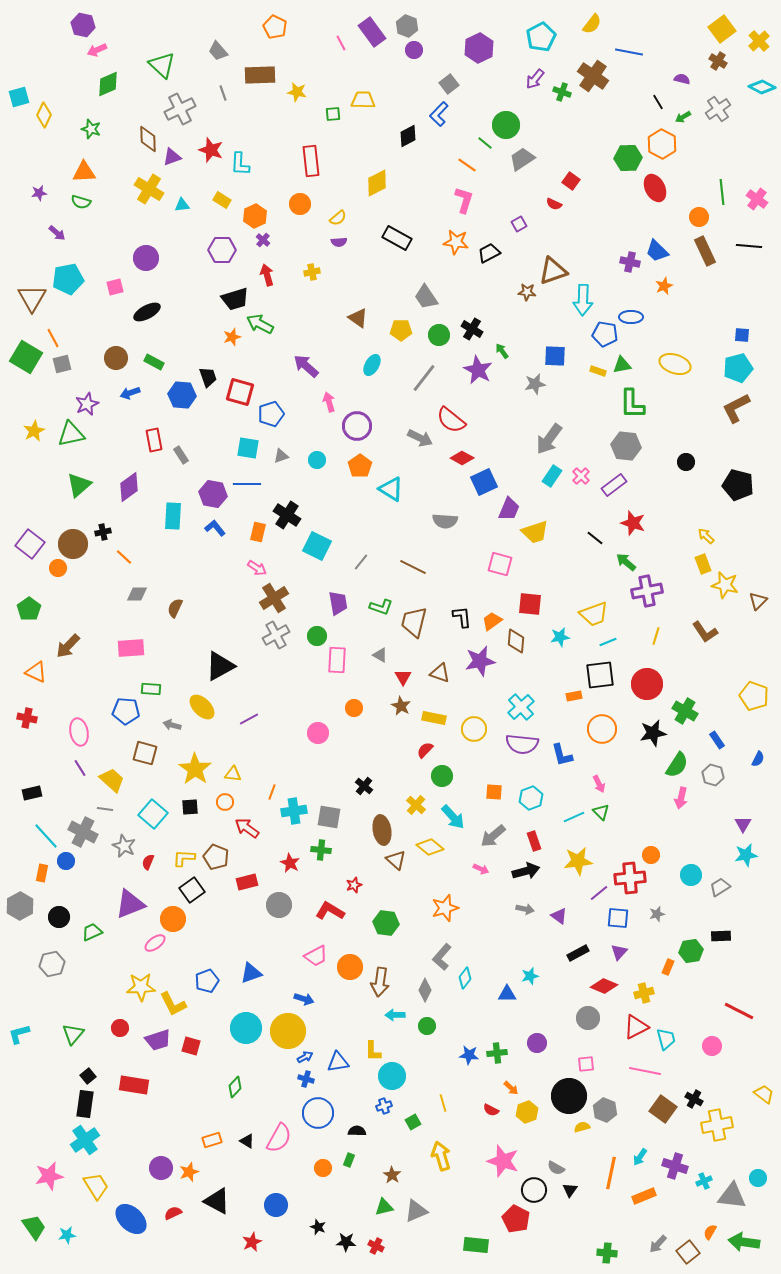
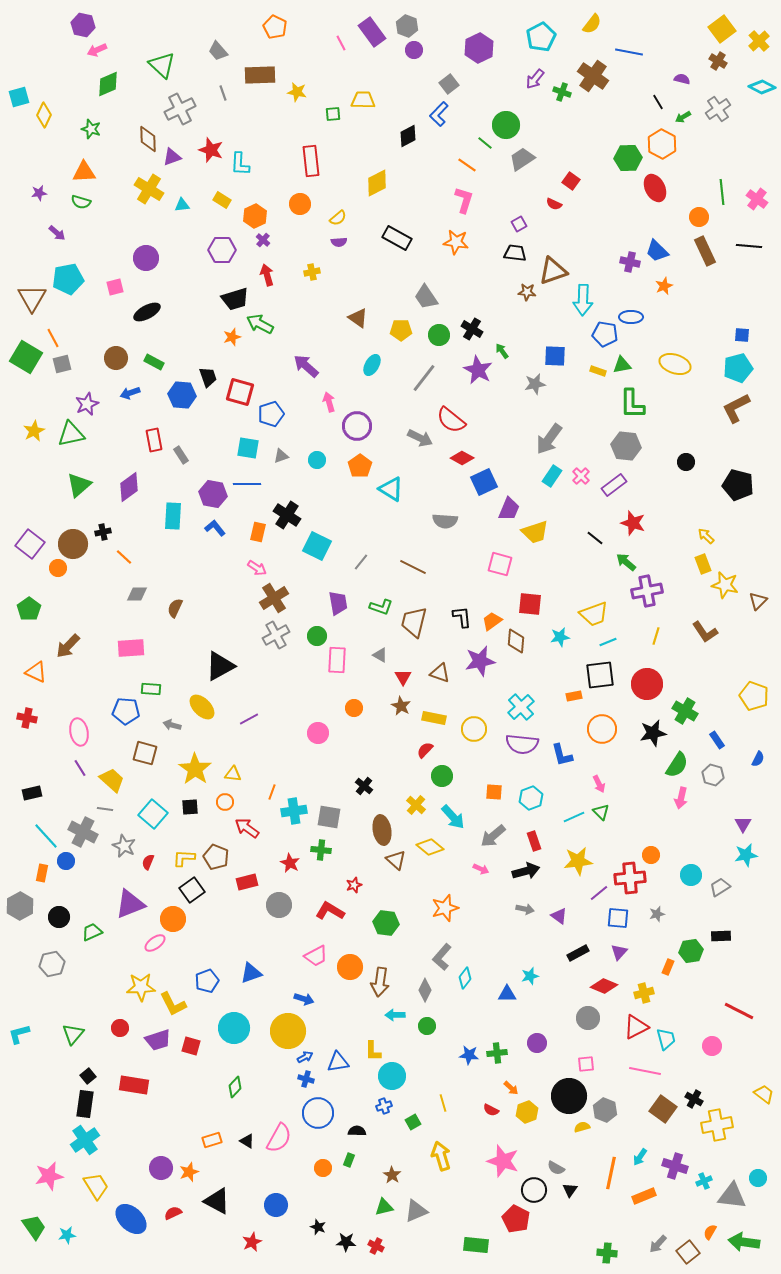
black trapezoid at (489, 253): moved 26 px right; rotated 35 degrees clockwise
cyan circle at (246, 1028): moved 12 px left
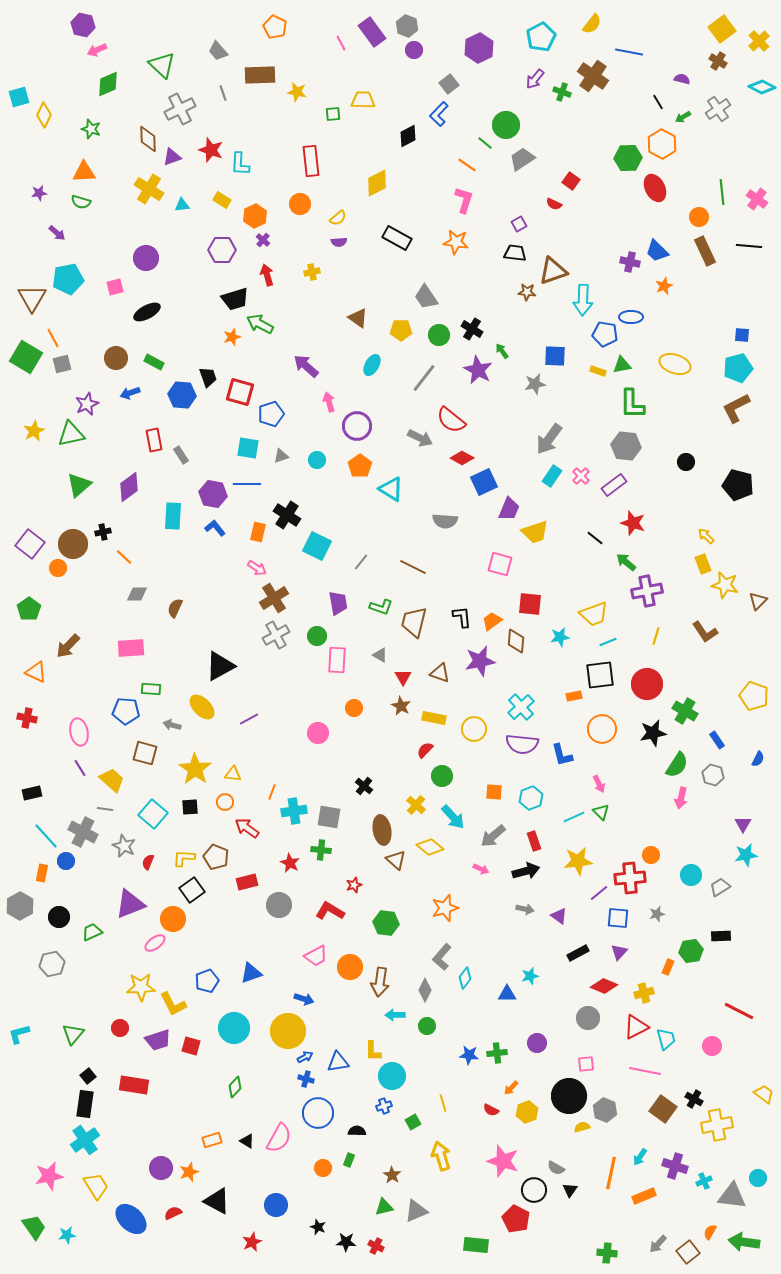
orange arrow at (511, 1088): rotated 91 degrees clockwise
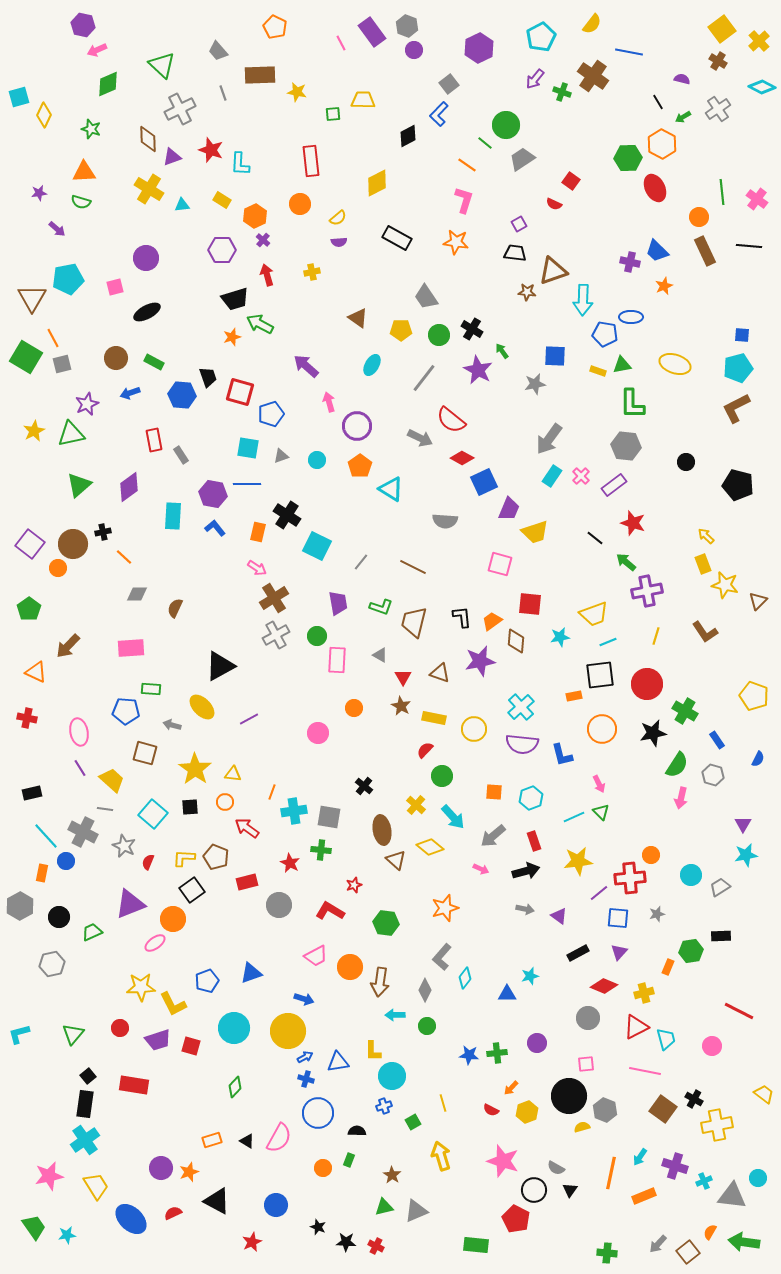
purple arrow at (57, 233): moved 4 px up
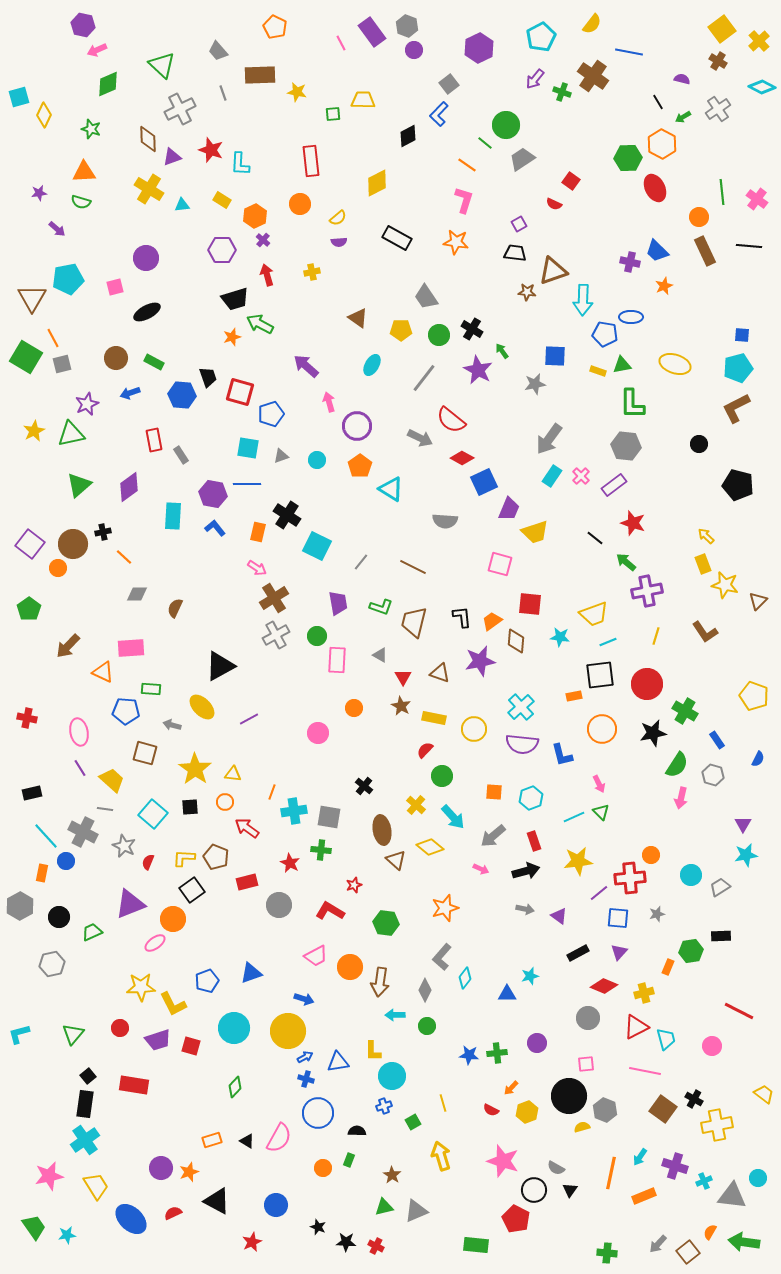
black circle at (686, 462): moved 13 px right, 18 px up
cyan star at (560, 637): rotated 18 degrees clockwise
orange triangle at (36, 672): moved 67 px right
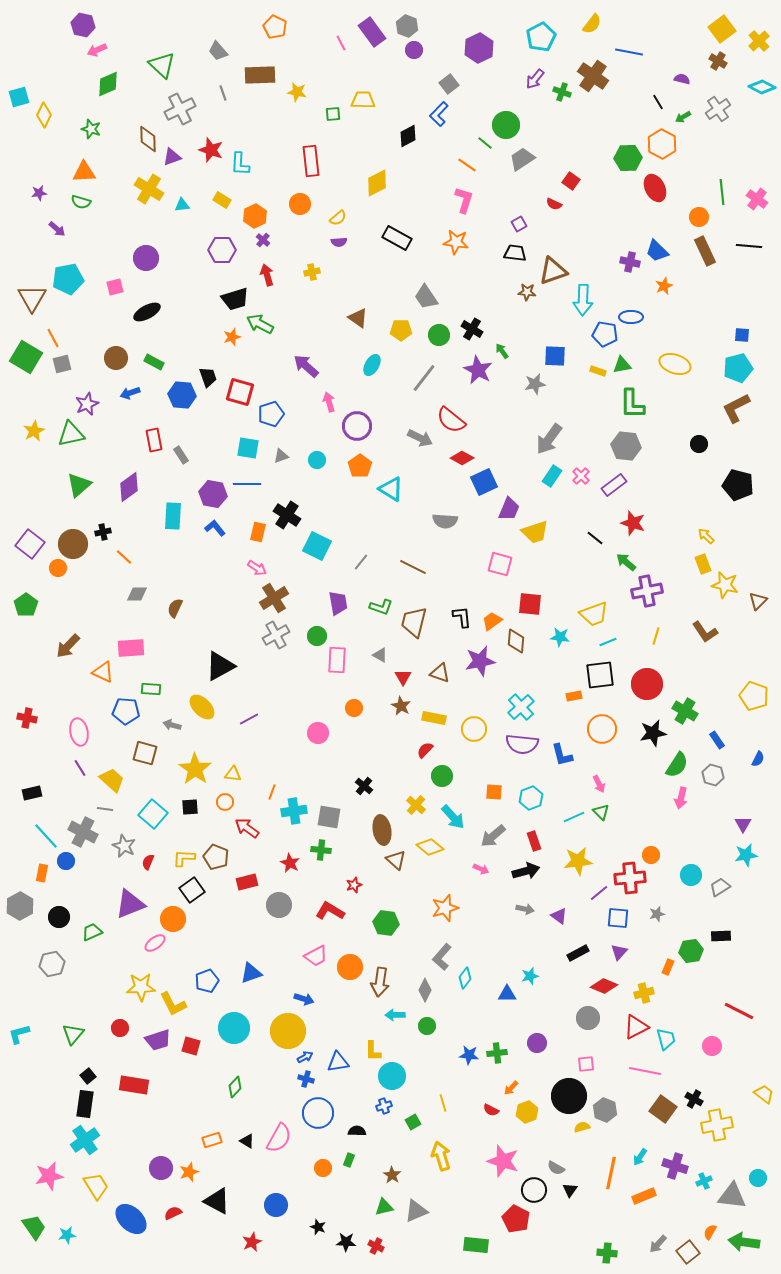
green pentagon at (29, 609): moved 3 px left, 4 px up
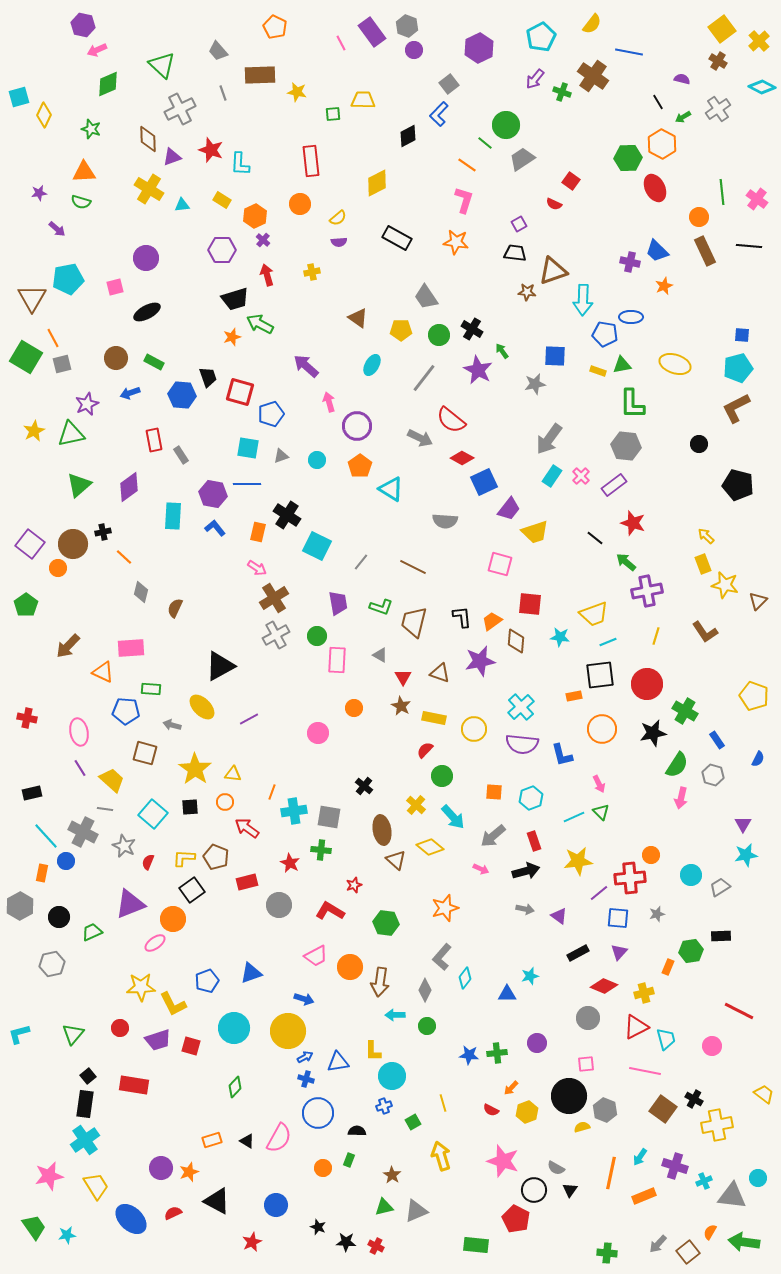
purple trapezoid at (509, 509): rotated 15 degrees clockwise
gray diamond at (137, 594): moved 4 px right, 2 px up; rotated 75 degrees counterclockwise
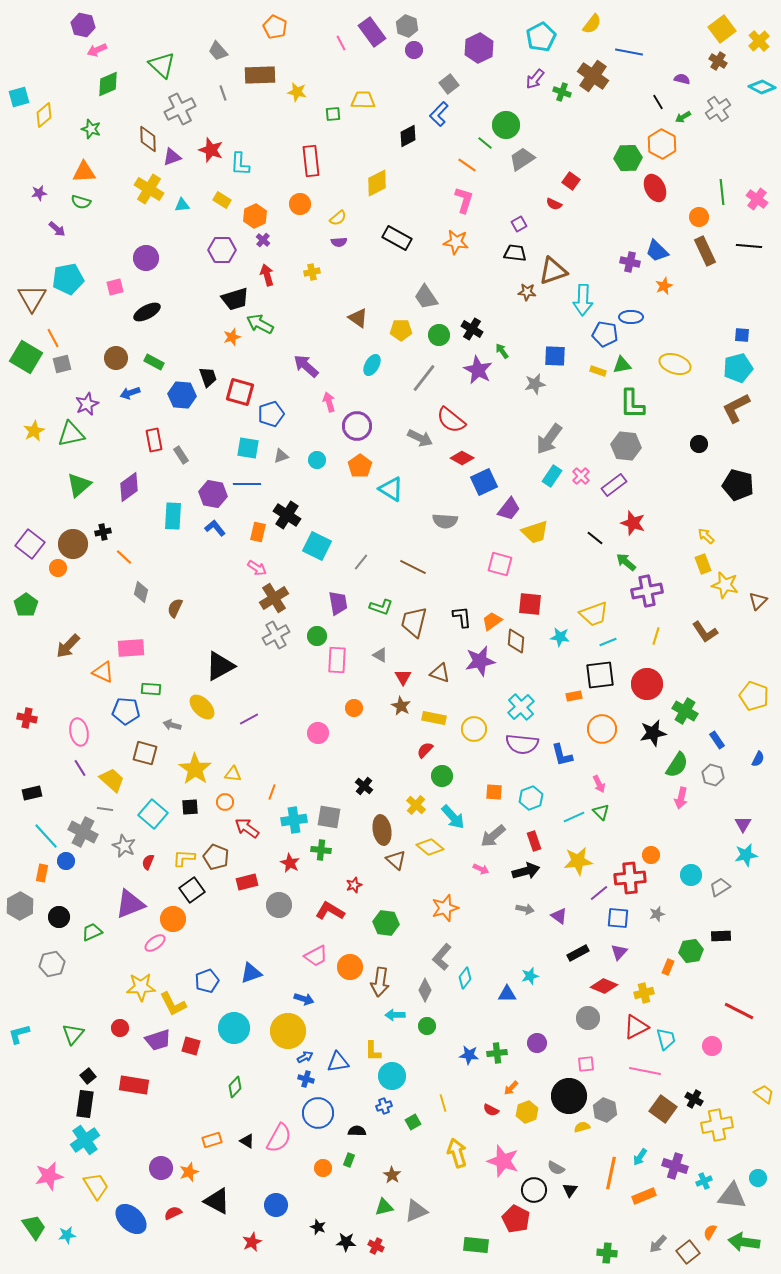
yellow diamond at (44, 115): rotated 25 degrees clockwise
cyan cross at (294, 811): moved 9 px down
yellow arrow at (441, 1156): moved 16 px right, 3 px up
